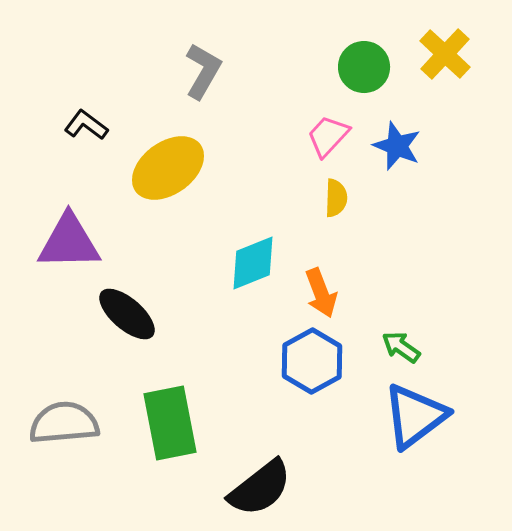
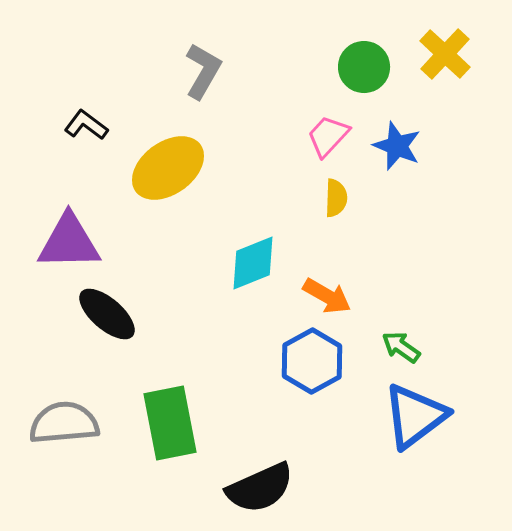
orange arrow: moved 6 px right, 3 px down; rotated 39 degrees counterclockwise
black ellipse: moved 20 px left
black semicircle: rotated 14 degrees clockwise
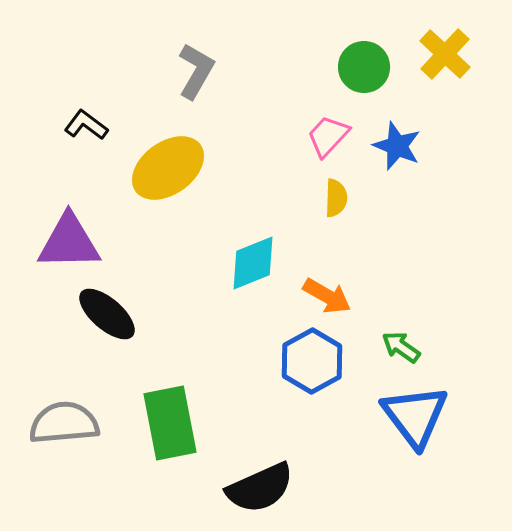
gray L-shape: moved 7 px left
blue triangle: rotated 30 degrees counterclockwise
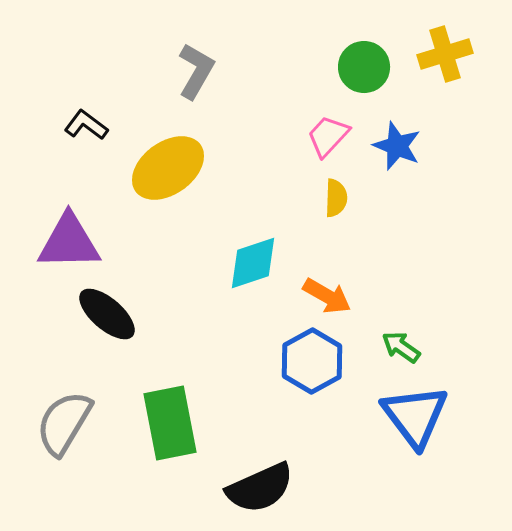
yellow cross: rotated 30 degrees clockwise
cyan diamond: rotated 4 degrees clockwise
gray semicircle: rotated 54 degrees counterclockwise
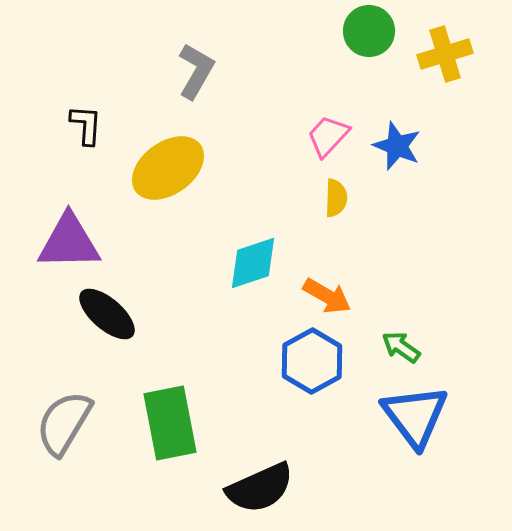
green circle: moved 5 px right, 36 px up
black L-shape: rotated 57 degrees clockwise
